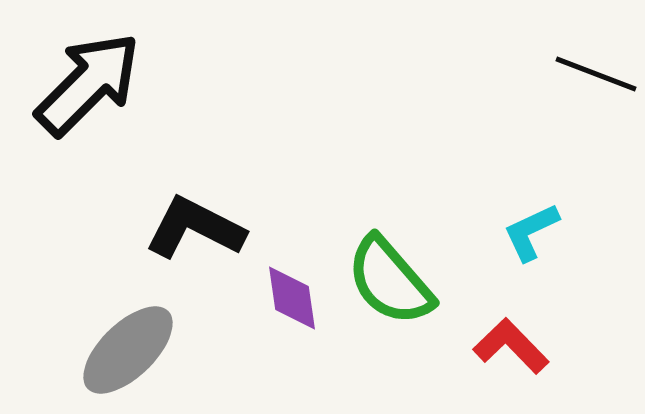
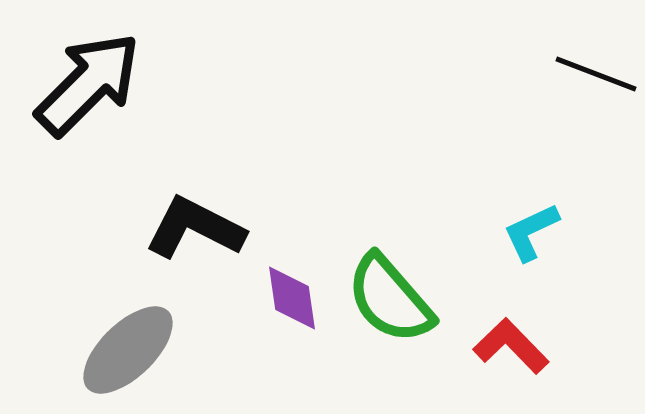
green semicircle: moved 18 px down
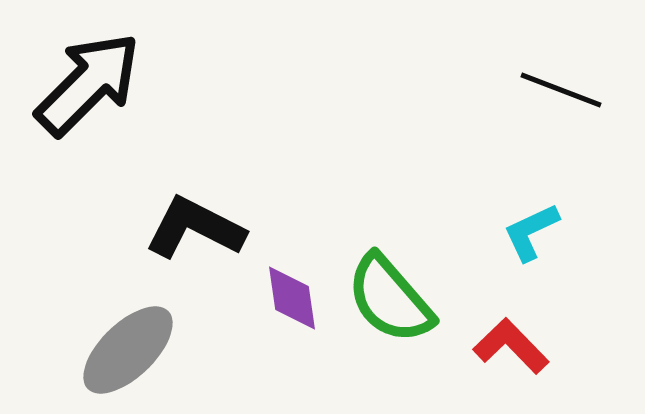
black line: moved 35 px left, 16 px down
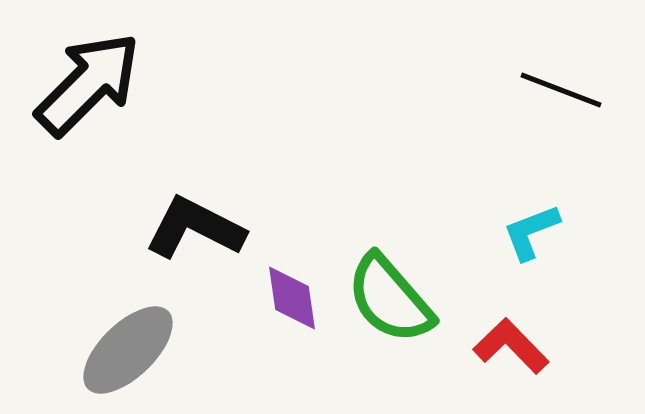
cyan L-shape: rotated 4 degrees clockwise
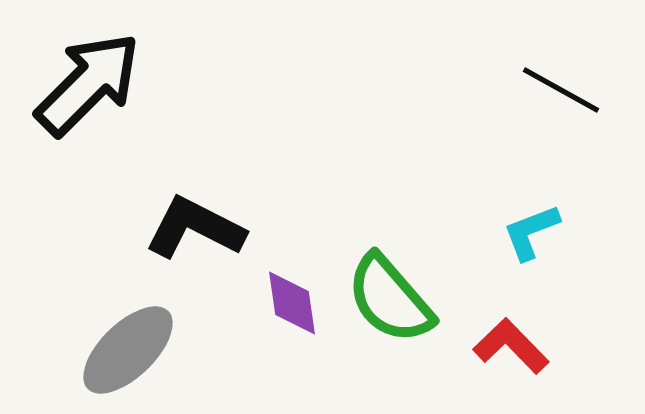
black line: rotated 8 degrees clockwise
purple diamond: moved 5 px down
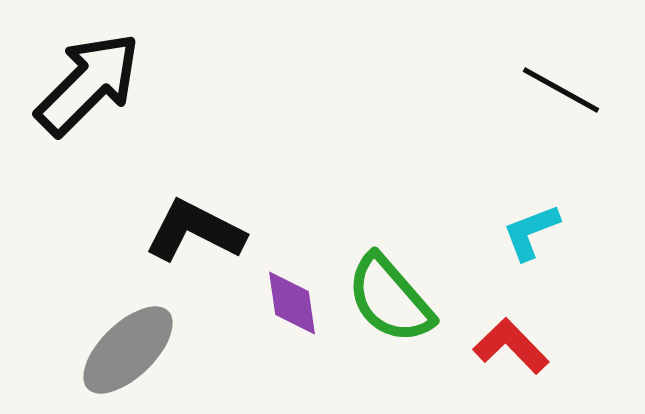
black L-shape: moved 3 px down
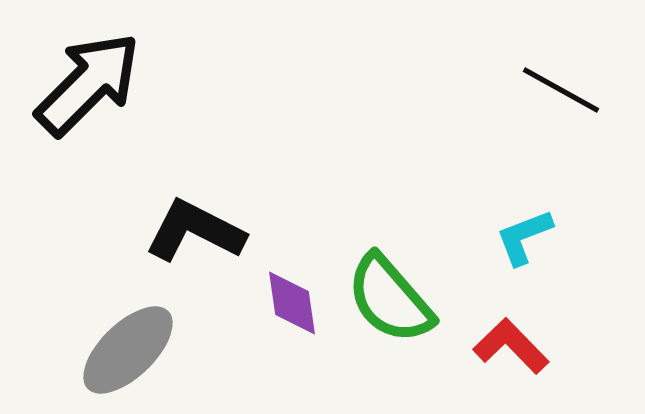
cyan L-shape: moved 7 px left, 5 px down
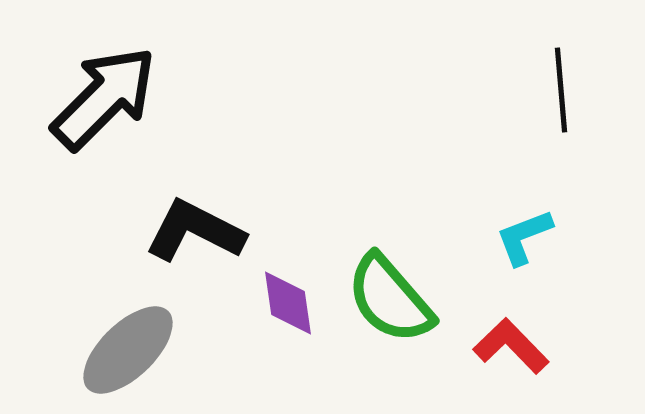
black arrow: moved 16 px right, 14 px down
black line: rotated 56 degrees clockwise
purple diamond: moved 4 px left
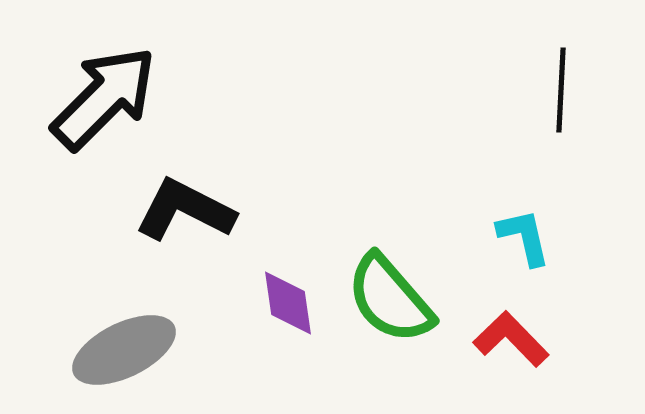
black line: rotated 8 degrees clockwise
black L-shape: moved 10 px left, 21 px up
cyan L-shape: rotated 98 degrees clockwise
red L-shape: moved 7 px up
gray ellipse: moved 4 px left; rotated 18 degrees clockwise
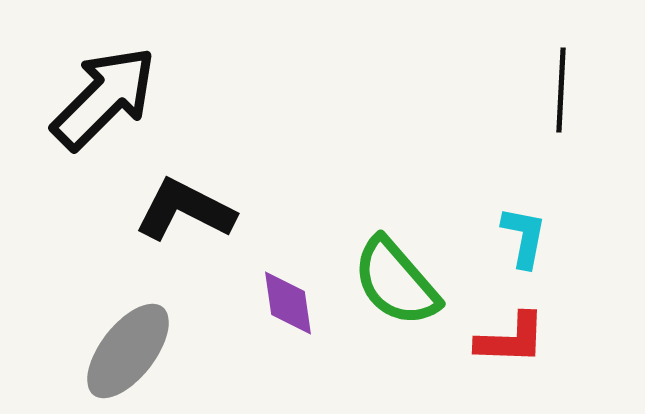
cyan L-shape: rotated 24 degrees clockwise
green semicircle: moved 6 px right, 17 px up
red L-shape: rotated 136 degrees clockwise
gray ellipse: moved 4 px right, 1 px down; rotated 26 degrees counterclockwise
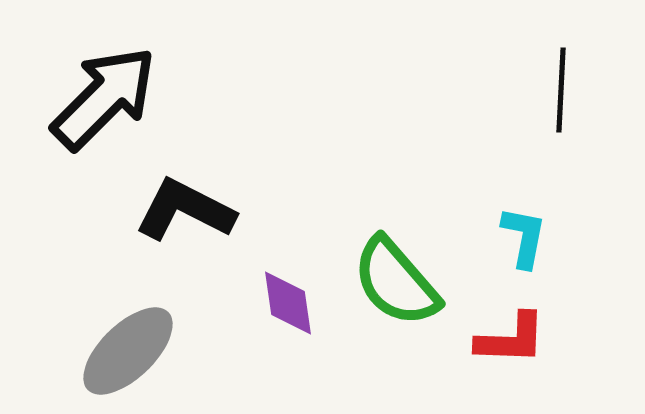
gray ellipse: rotated 8 degrees clockwise
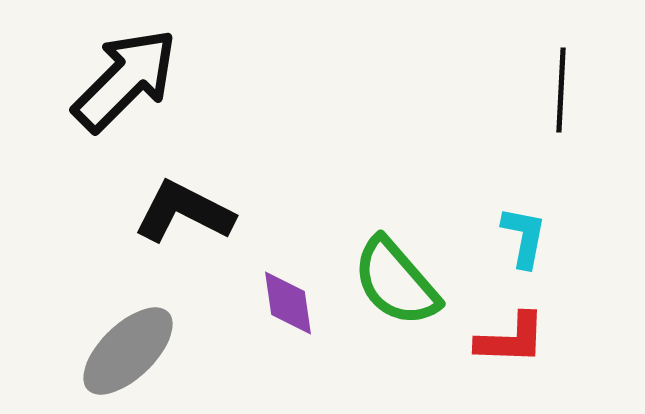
black arrow: moved 21 px right, 18 px up
black L-shape: moved 1 px left, 2 px down
